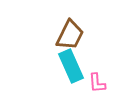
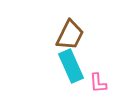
pink L-shape: moved 1 px right
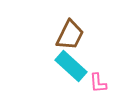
cyan rectangle: rotated 24 degrees counterclockwise
